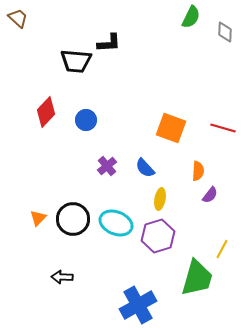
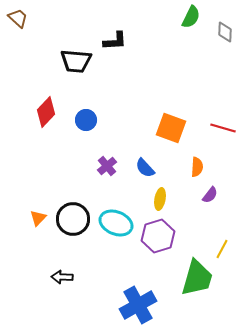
black L-shape: moved 6 px right, 2 px up
orange semicircle: moved 1 px left, 4 px up
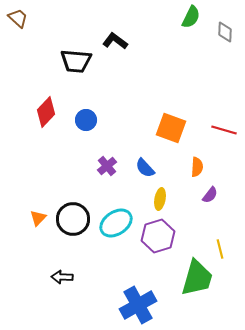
black L-shape: rotated 140 degrees counterclockwise
red line: moved 1 px right, 2 px down
cyan ellipse: rotated 56 degrees counterclockwise
yellow line: moved 2 px left; rotated 42 degrees counterclockwise
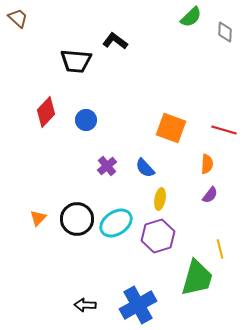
green semicircle: rotated 20 degrees clockwise
orange semicircle: moved 10 px right, 3 px up
black circle: moved 4 px right
black arrow: moved 23 px right, 28 px down
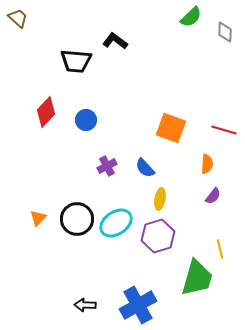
purple cross: rotated 12 degrees clockwise
purple semicircle: moved 3 px right, 1 px down
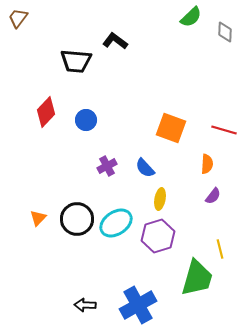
brown trapezoid: rotated 95 degrees counterclockwise
